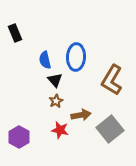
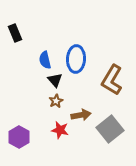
blue ellipse: moved 2 px down
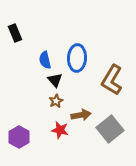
blue ellipse: moved 1 px right, 1 px up
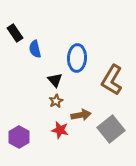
black rectangle: rotated 12 degrees counterclockwise
blue semicircle: moved 10 px left, 11 px up
gray square: moved 1 px right
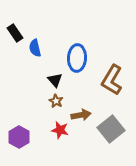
blue semicircle: moved 1 px up
brown star: rotated 16 degrees counterclockwise
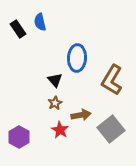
black rectangle: moved 3 px right, 4 px up
blue semicircle: moved 5 px right, 26 px up
brown star: moved 1 px left, 2 px down; rotated 16 degrees clockwise
red star: rotated 18 degrees clockwise
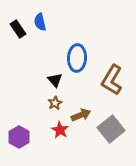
brown arrow: rotated 12 degrees counterclockwise
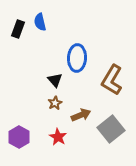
black rectangle: rotated 54 degrees clockwise
red star: moved 2 px left, 7 px down
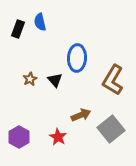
brown L-shape: moved 1 px right
brown star: moved 25 px left, 24 px up
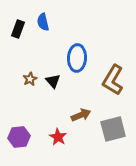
blue semicircle: moved 3 px right
black triangle: moved 2 px left, 1 px down
gray square: moved 2 px right; rotated 24 degrees clockwise
purple hexagon: rotated 25 degrees clockwise
